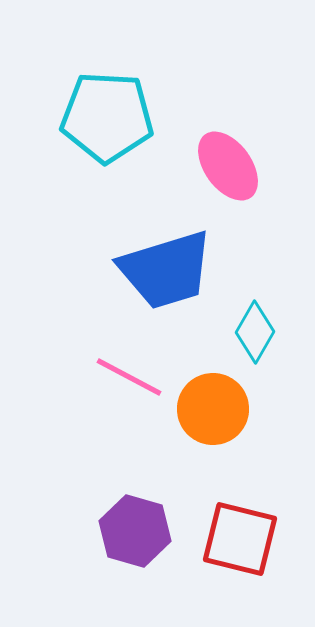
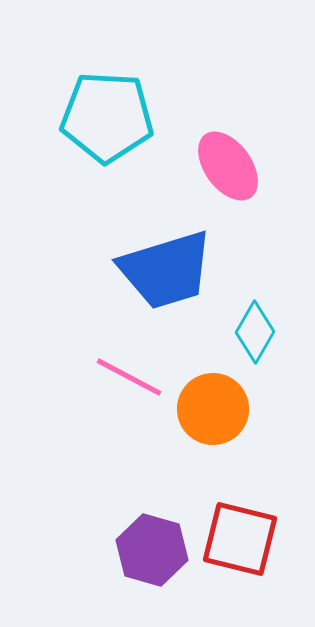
purple hexagon: moved 17 px right, 19 px down
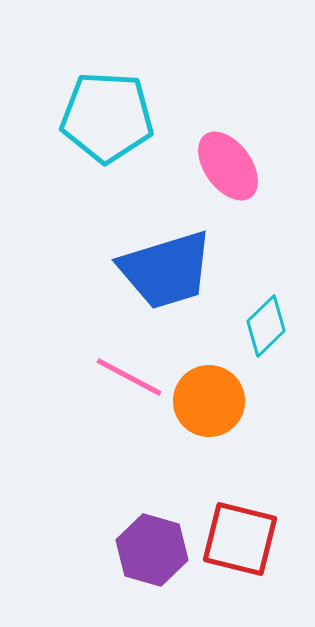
cyan diamond: moved 11 px right, 6 px up; rotated 16 degrees clockwise
orange circle: moved 4 px left, 8 px up
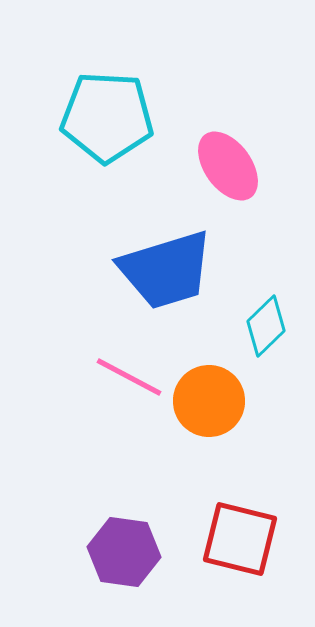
purple hexagon: moved 28 px left, 2 px down; rotated 8 degrees counterclockwise
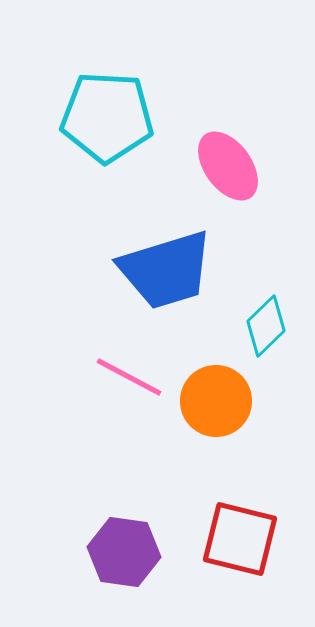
orange circle: moved 7 px right
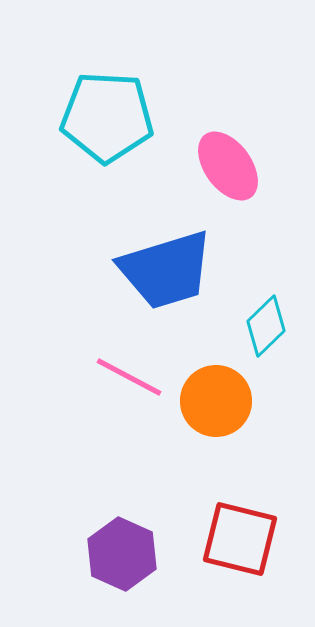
purple hexagon: moved 2 px left, 2 px down; rotated 16 degrees clockwise
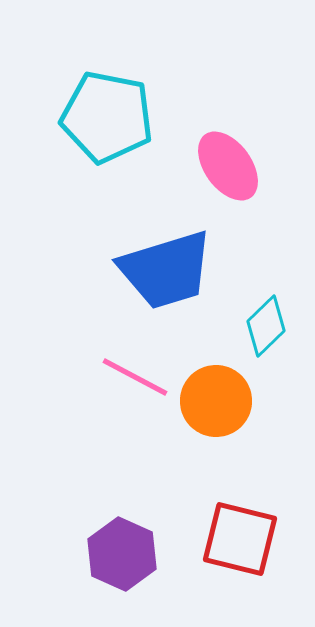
cyan pentagon: rotated 8 degrees clockwise
pink line: moved 6 px right
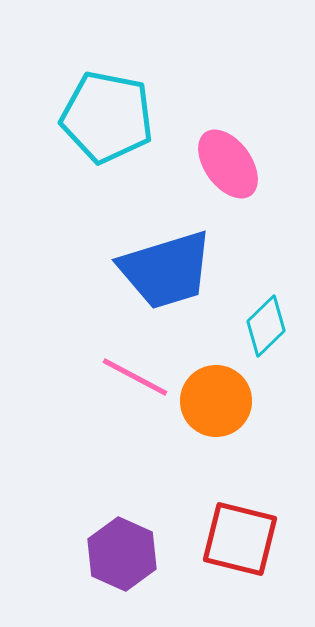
pink ellipse: moved 2 px up
